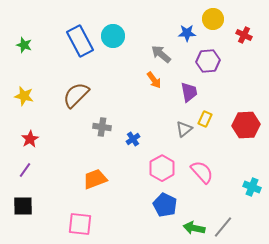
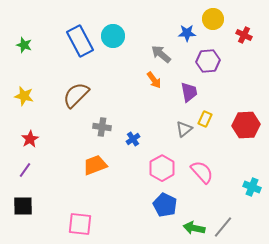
orange trapezoid: moved 14 px up
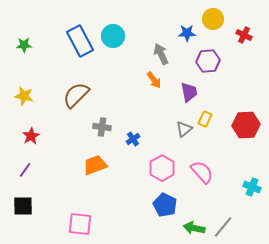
green star: rotated 21 degrees counterclockwise
gray arrow: rotated 25 degrees clockwise
red star: moved 1 px right, 3 px up
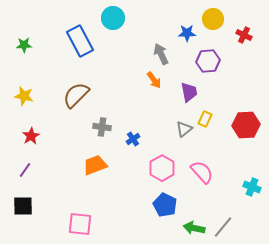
cyan circle: moved 18 px up
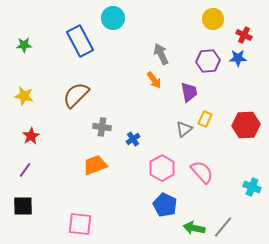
blue star: moved 51 px right, 25 px down
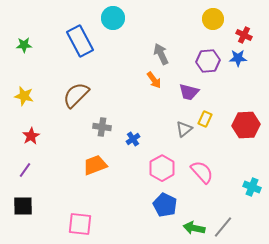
purple trapezoid: rotated 115 degrees clockwise
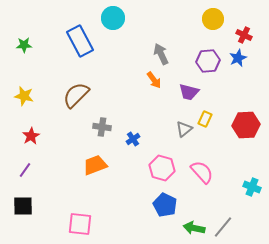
blue star: rotated 24 degrees counterclockwise
pink hexagon: rotated 15 degrees counterclockwise
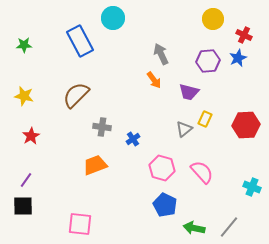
purple line: moved 1 px right, 10 px down
gray line: moved 6 px right
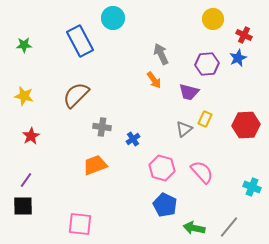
purple hexagon: moved 1 px left, 3 px down
